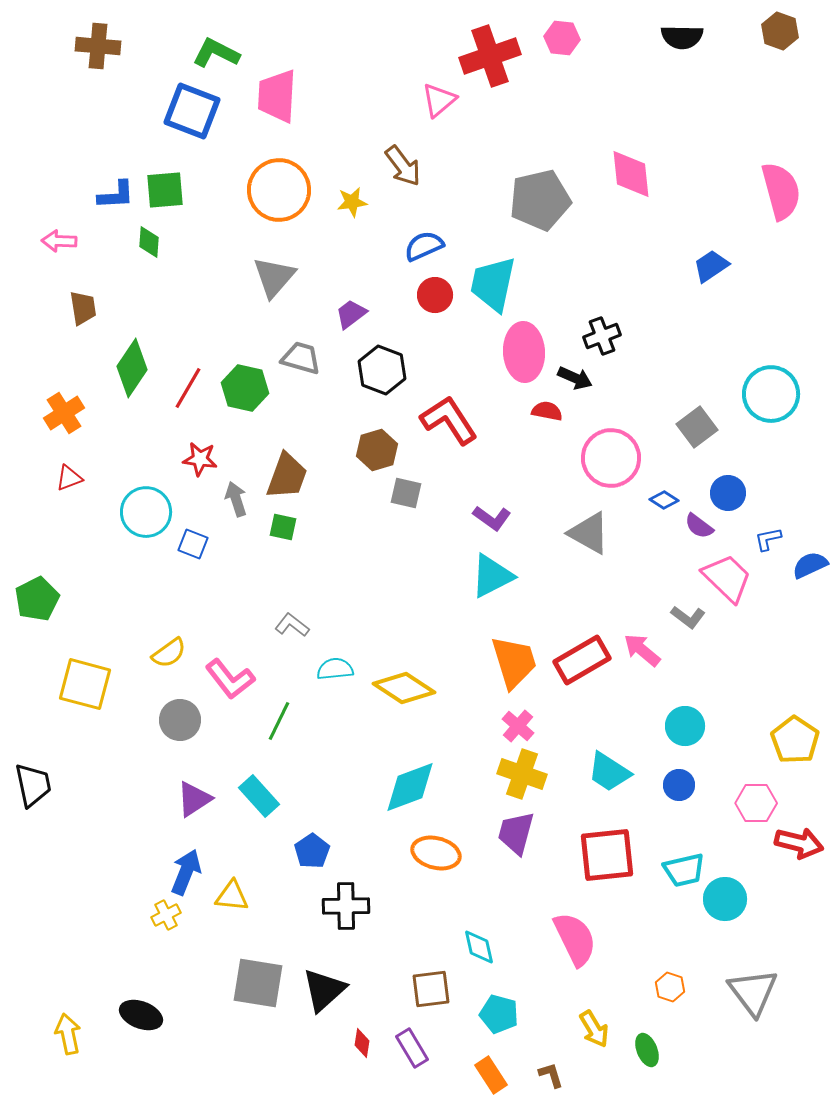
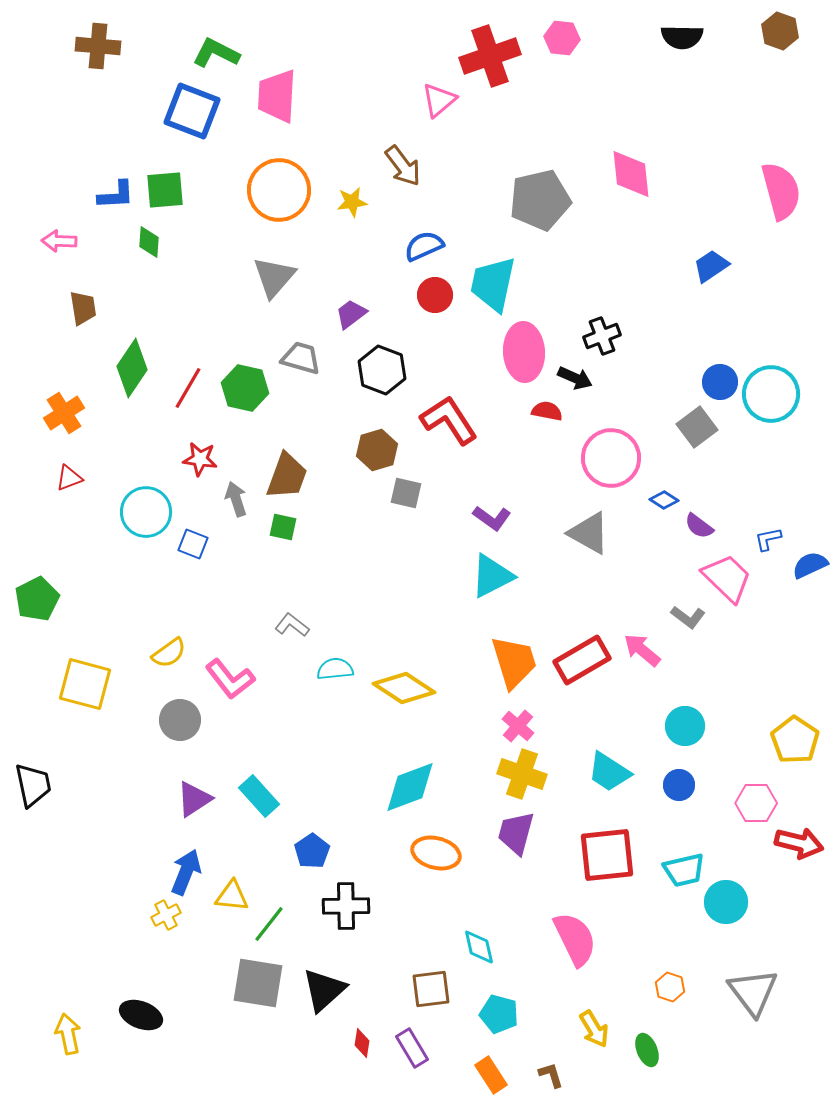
blue circle at (728, 493): moved 8 px left, 111 px up
green line at (279, 721): moved 10 px left, 203 px down; rotated 12 degrees clockwise
cyan circle at (725, 899): moved 1 px right, 3 px down
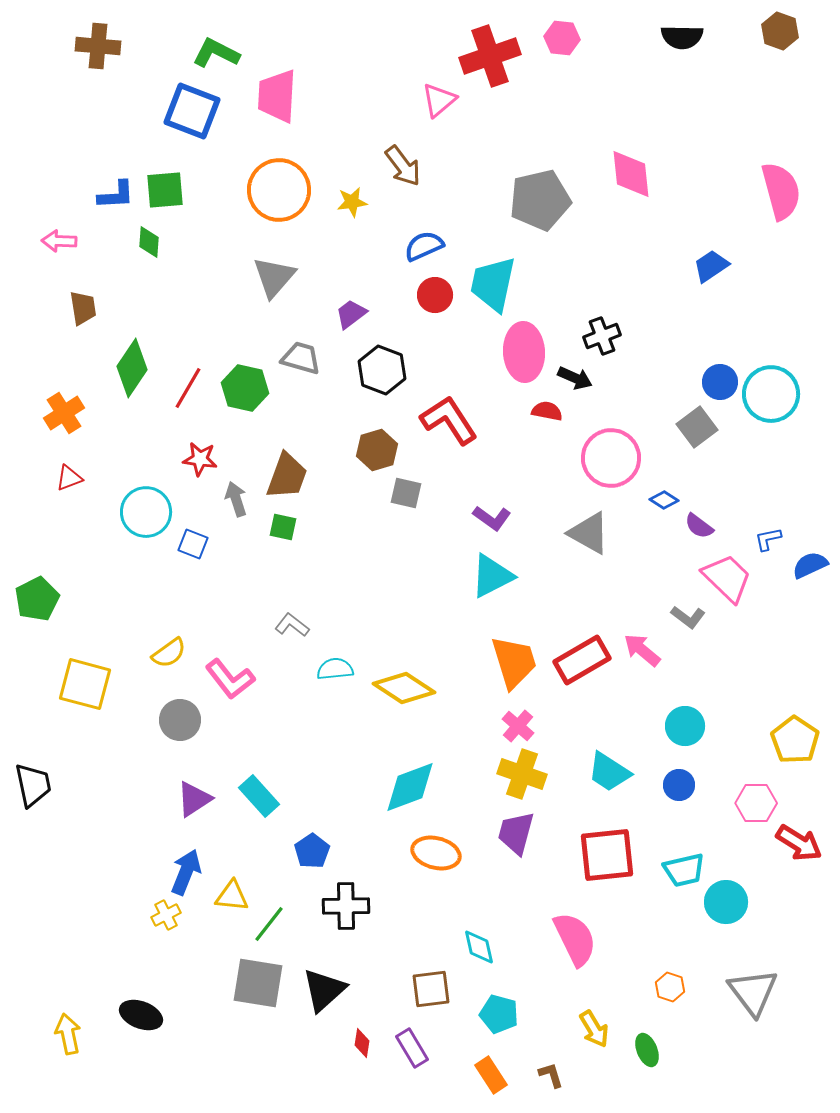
red arrow at (799, 843): rotated 18 degrees clockwise
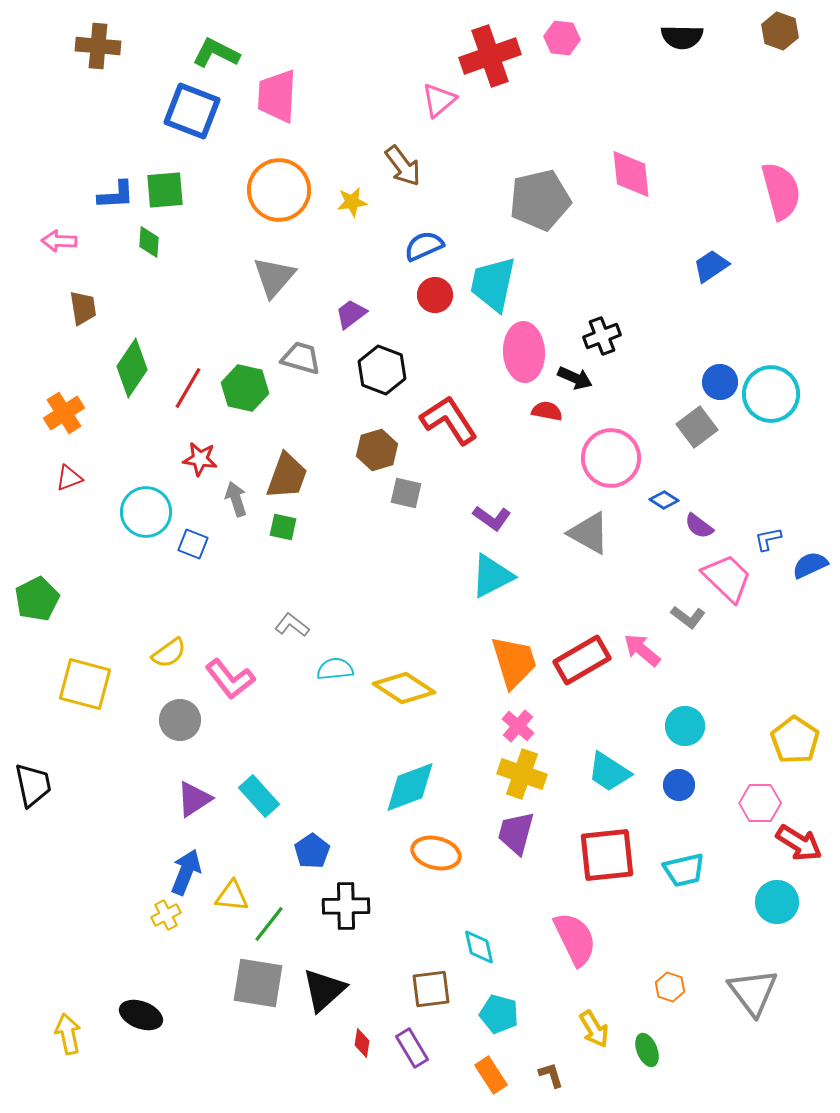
pink hexagon at (756, 803): moved 4 px right
cyan circle at (726, 902): moved 51 px right
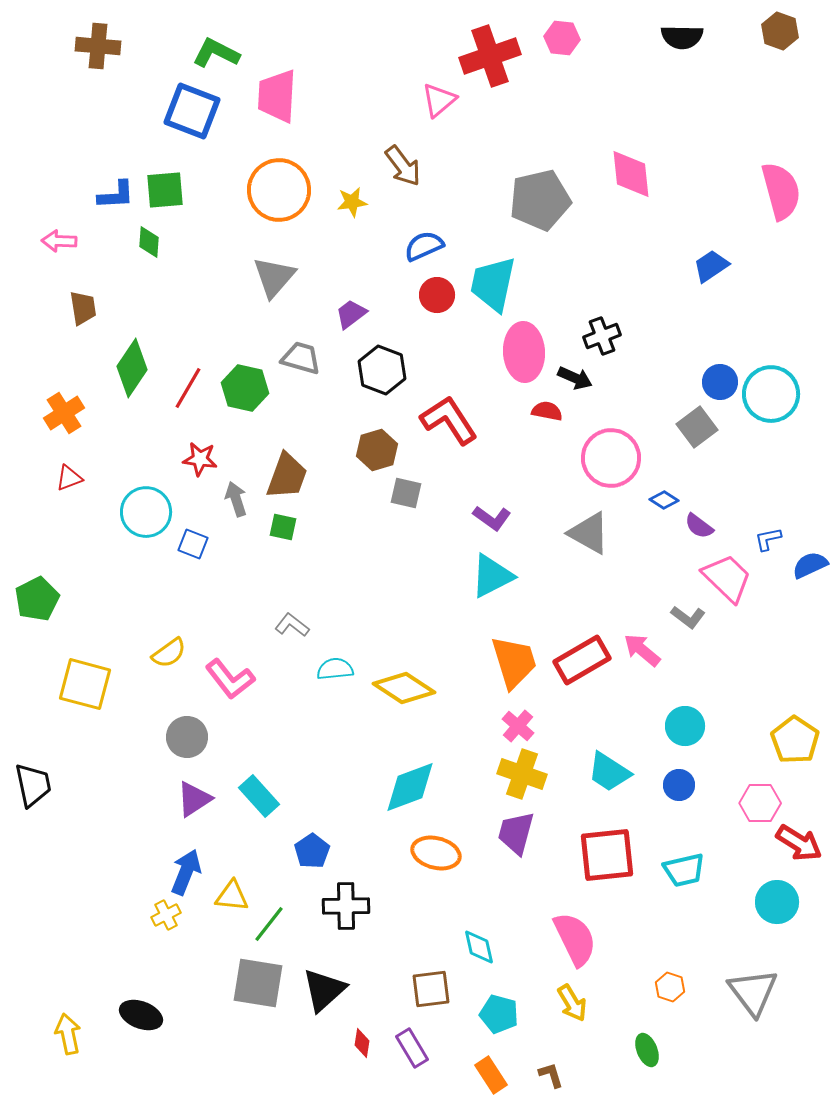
red circle at (435, 295): moved 2 px right
gray circle at (180, 720): moved 7 px right, 17 px down
yellow arrow at (594, 1029): moved 22 px left, 26 px up
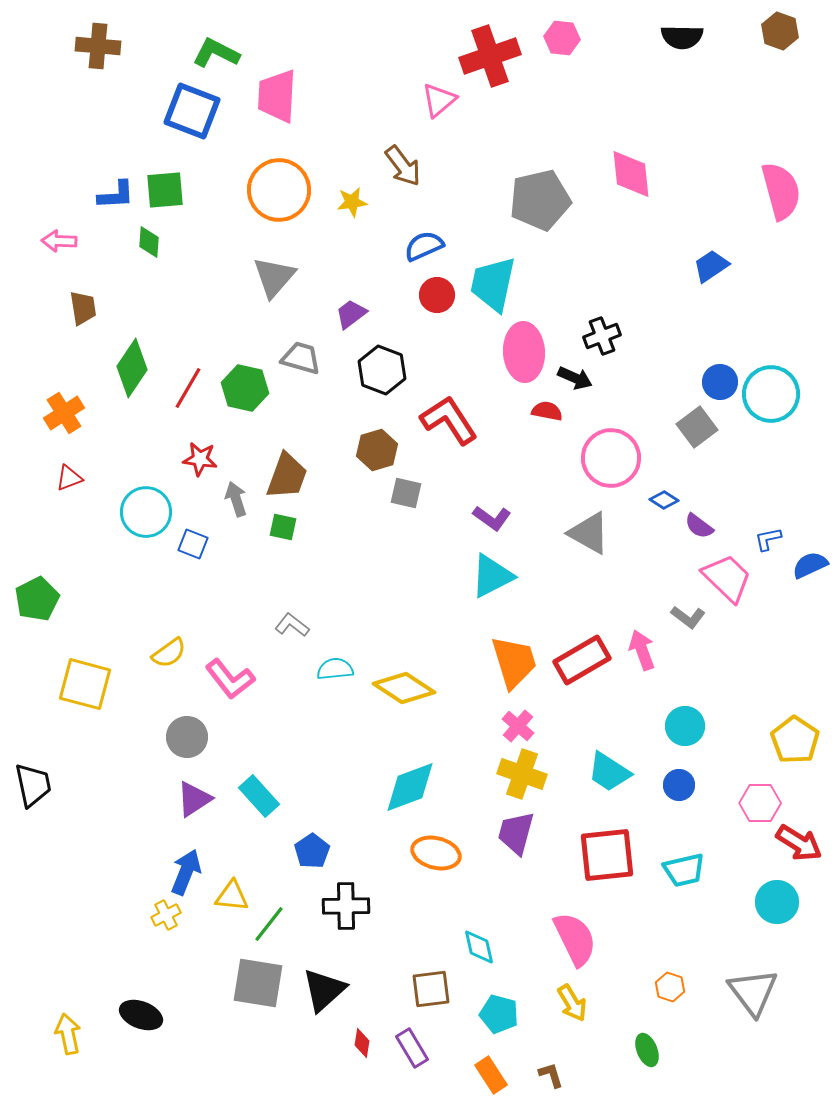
pink arrow at (642, 650): rotated 30 degrees clockwise
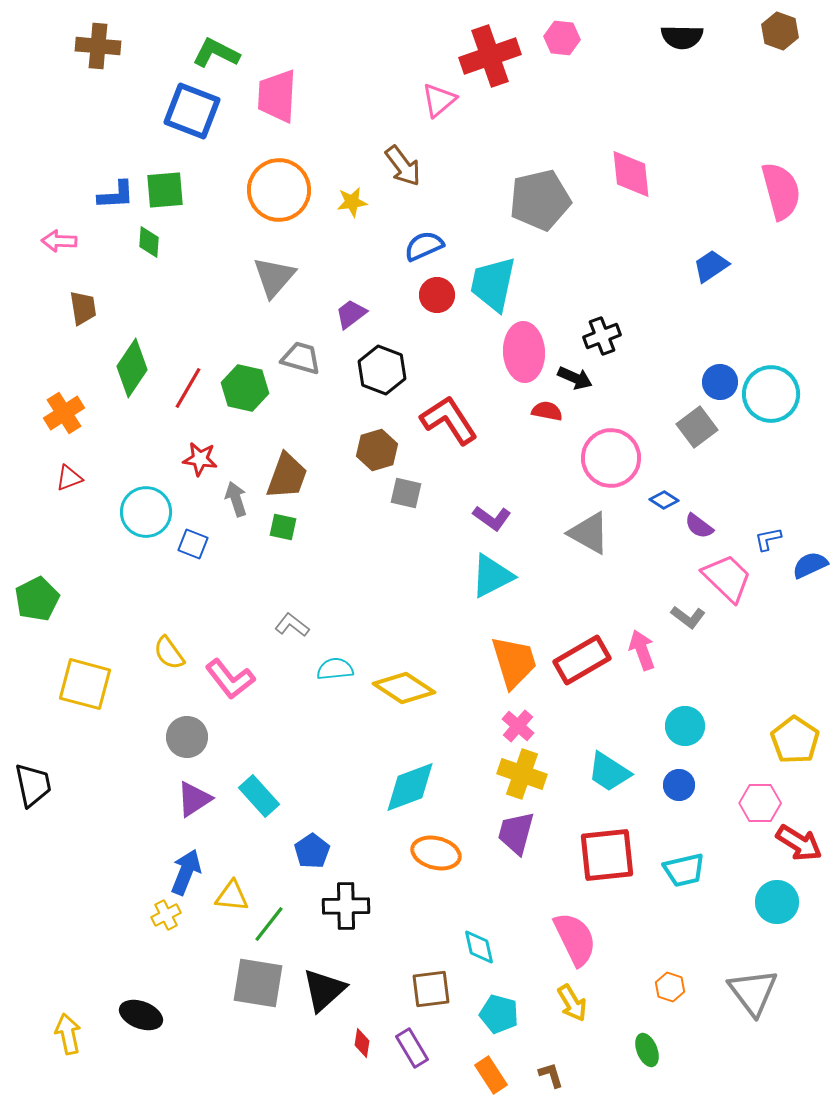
yellow semicircle at (169, 653): rotated 90 degrees clockwise
